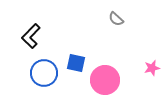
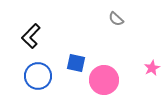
pink star: rotated 14 degrees counterclockwise
blue circle: moved 6 px left, 3 px down
pink circle: moved 1 px left
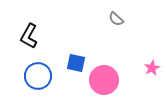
black L-shape: moved 2 px left; rotated 15 degrees counterclockwise
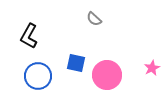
gray semicircle: moved 22 px left
pink circle: moved 3 px right, 5 px up
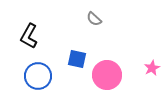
blue square: moved 1 px right, 4 px up
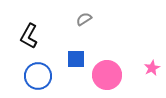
gray semicircle: moved 10 px left; rotated 105 degrees clockwise
blue square: moved 1 px left; rotated 12 degrees counterclockwise
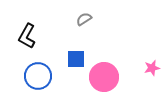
black L-shape: moved 2 px left
pink star: rotated 14 degrees clockwise
pink circle: moved 3 px left, 2 px down
